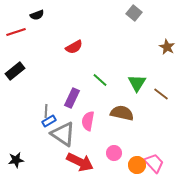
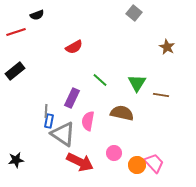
brown line: moved 1 px down; rotated 28 degrees counterclockwise
blue rectangle: rotated 48 degrees counterclockwise
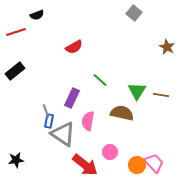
green triangle: moved 8 px down
gray line: rotated 24 degrees counterclockwise
pink circle: moved 4 px left, 1 px up
red arrow: moved 5 px right, 3 px down; rotated 12 degrees clockwise
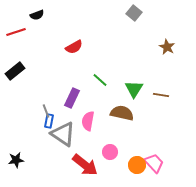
green triangle: moved 3 px left, 2 px up
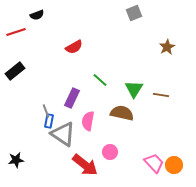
gray square: rotated 28 degrees clockwise
brown star: rotated 14 degrees clockwise
orange circle: moved 37 px right
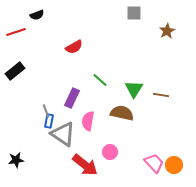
gray square: rotated 21 degrees clockwise
brown star: moved 16 px up
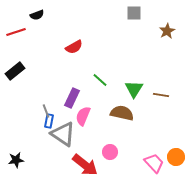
pink semicircle: moved 5 px left, 5 px up; rotated 12 degrees clockwise
orange circle: moved 2 px right, 8 px up
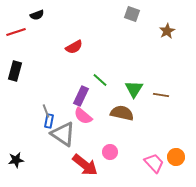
gray square: moved 2 px left, 1 px down; rotated 21 degrees clockwise
black rectangle: rotated 36 degrees counterclockwise
purple rectangle: moved 9 px right, 2 px up
pink semicircle: rotated 72 degrees counterclockwise
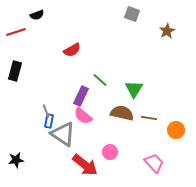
red semicircle: moved 2 px left, 3 px down
brown line: moved 12 px left, 23 px down
orange circle: moved 27 px up
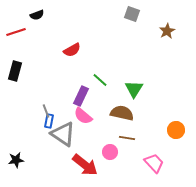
brown line: moved 22 px left, 20 px down
